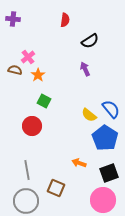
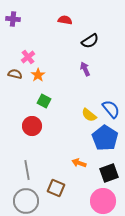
red semicircle: rotated 88 degrees counterclockwise
brown semicircle: moved 4 px down
pink circle: moved 1 px down
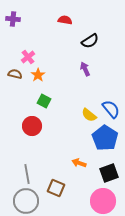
gray line: moved 4 px down
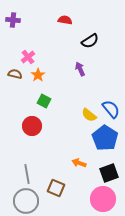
purple cross: moved 1 px down
purple arrow: moved 5 px left
pink circle: moved 2 px up
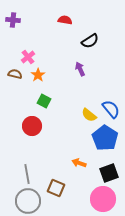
gray circle: moved 2 px right
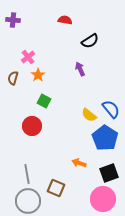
brown semicircle: moved 2 px left, 4 px down; rotated 88 degrees counterclockwise
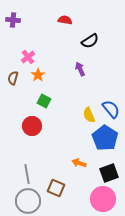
yellow semicircle: rotated 28 degrees clockwise
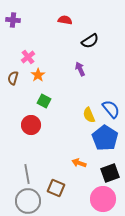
red circle: moved 1 px left, 1 px up
black square: moved 1 px right
